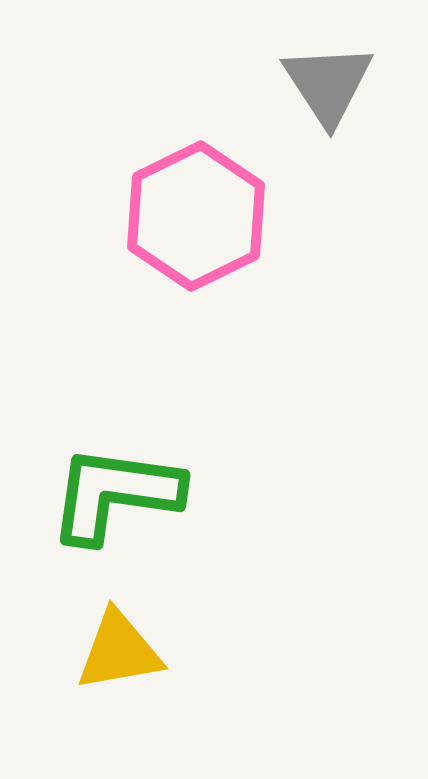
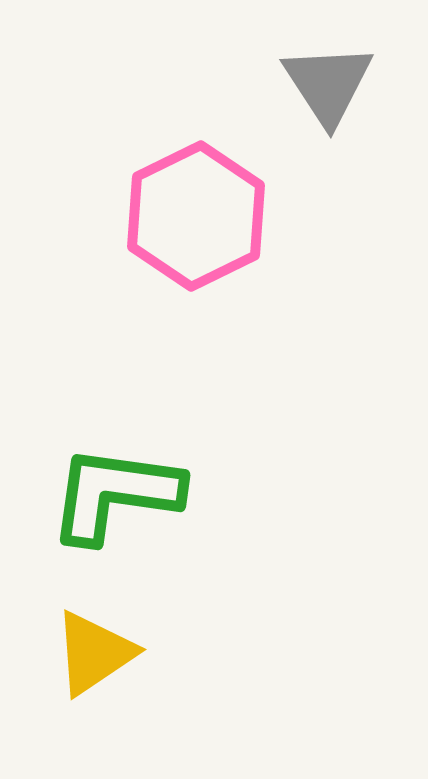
yellow triangle: moved 25 px left, 2 px down; rotated 24 degrees counterclockwise
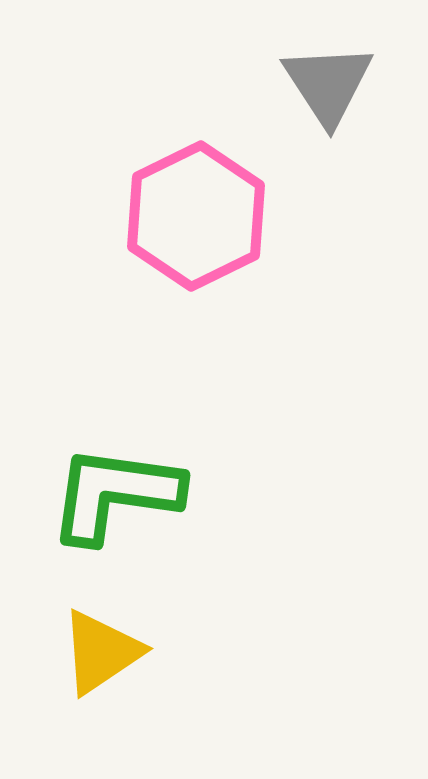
yellow triangle: moved 7 px right, 1 px up
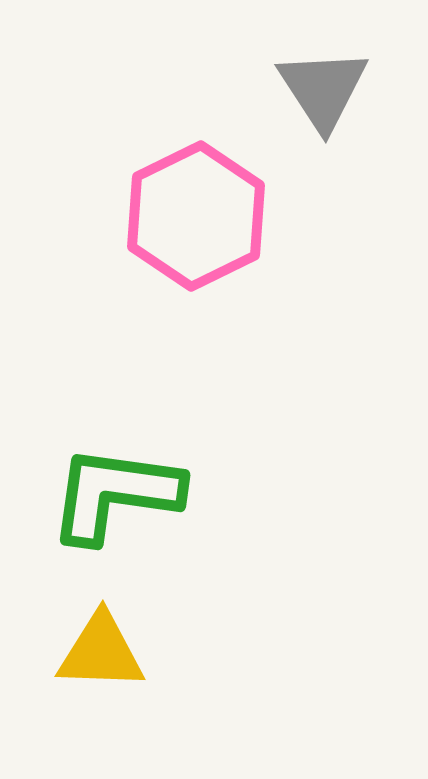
gray triangle: moved 5 px left, 5 px down
yellow triangle: rotated 36 degrees clockwise
